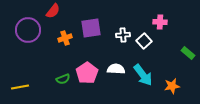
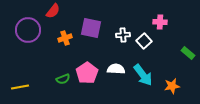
purple square: rotated 20 degrees clockwise
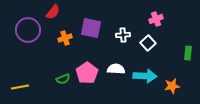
red semicircle: moved 1 px down
pink cross: moved 4 px left, 3 px up; rotated 24 degrees counterclockwise
white square: moved 4 px right, 2 px down
green rectangle: rotated 56 degrees clockwise
cyan arrow: moved 2 px right, 1 px down; rotated 50 degrees counterclockwise
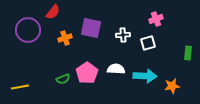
white square: rotated 28 degrees clockwise
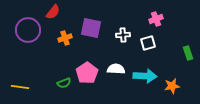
green rectangle: rotated 24 degrees counterclockwise
green semicircle: moved 1 px right, 4 px down
yellow line: rotated 18 degrees clockwise
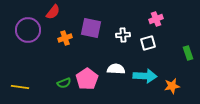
pink pentagon: moved 6 px down
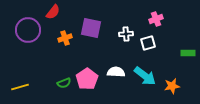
white cross: moved 3 px right, 1 px up
green rectangle: rotated 72 degrees counterclockwise
white semicircle: moved 3 px down
cyan arrow: rotated 35 degrees clockwise
yellow line: rotated 24 degrees counterclockwise
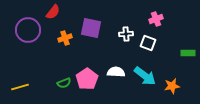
white square: rotated 35 degrees clockwise
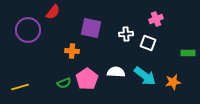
orange cross: moved 7 px right, 13 px down; rotated 24 degrees clockwise
orange star: moved 1 px right, 4 px up
